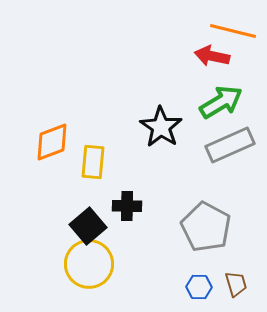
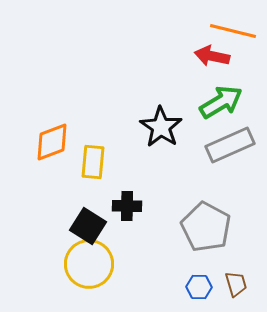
black square: rotated 18 degrees counterclockwise
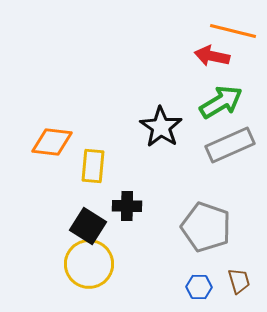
orange diamond: rotated 27 degrees clockwise
yellow rectangle: moved 4 px down
gray pentagon: rotated 9 degrees counterclockwise
brown trapezoid: moved 3 px right, 3 px up
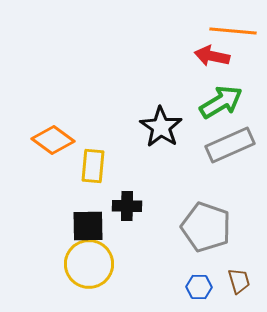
orange line: rotated 9 degrees counterclockwise
orange diamond: moved 1 px right, 2 px up; rotated 30 degrees clockwise
black square: rotated 33 degrees counterclockwise
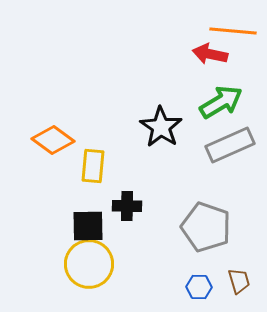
red arrow: moved 2 px left, 2 px up
